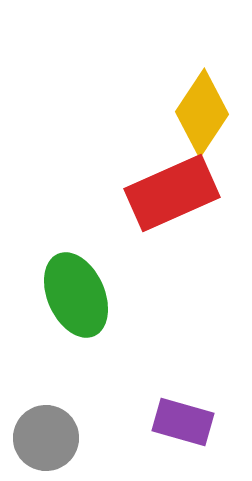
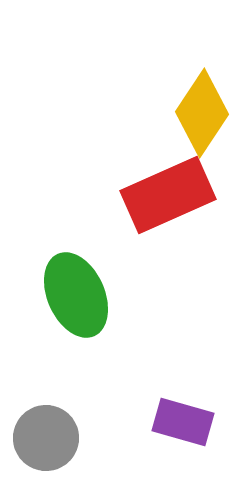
red rectangle: moved 4 px left, 2 px down
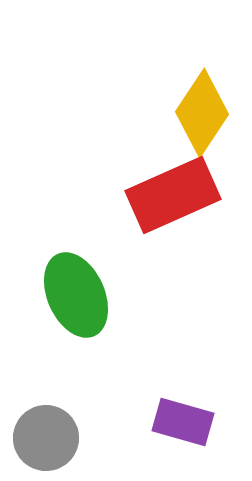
red rectangle: moved 5 px right
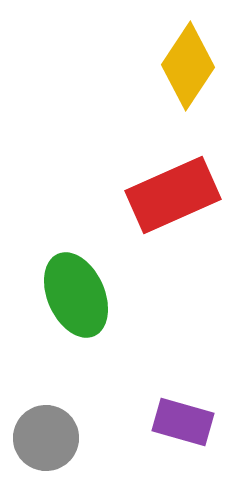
yellow diamond: moved 14 px left, 47 px up
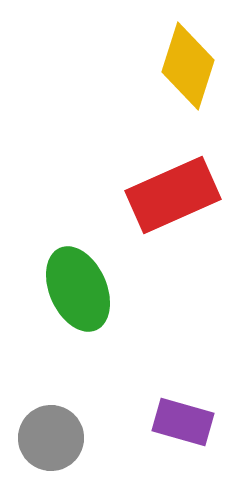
yellow diamond: rotated 16 degrees counterclockwise
green ellipse: moved 2 px right, 6 px up
gray circle: moved 5 px right
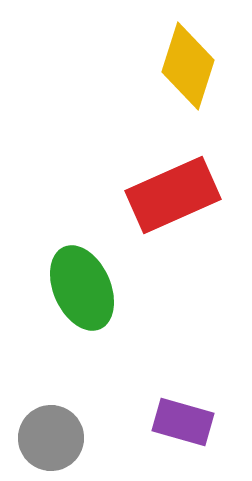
green ellipse: moved 4 px right, 1 px up
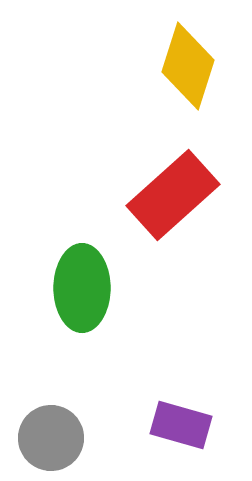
red rectangle: rotated 18 degrees counterclockwise
green ellipse: rotated 24 degrees clockwise
purple rectangle: moved 2 px left, 3 px down
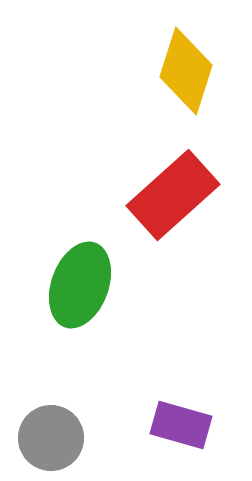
yellow diamond: moved 2 px left, 5 px down
green ellipse: moved 2 px left, 3 px up; rotated 20 degrees clockwise
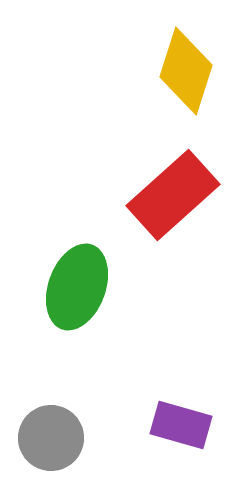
green ellipse: moved 3 px left, 2 px down
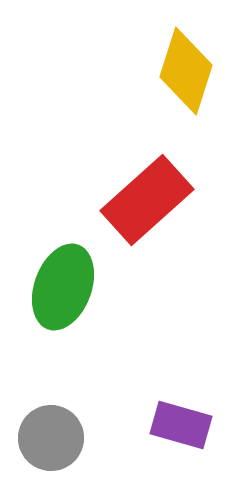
red rectangle: moved 26 px left, 5 px down
green ellipse: moved 14 px left
